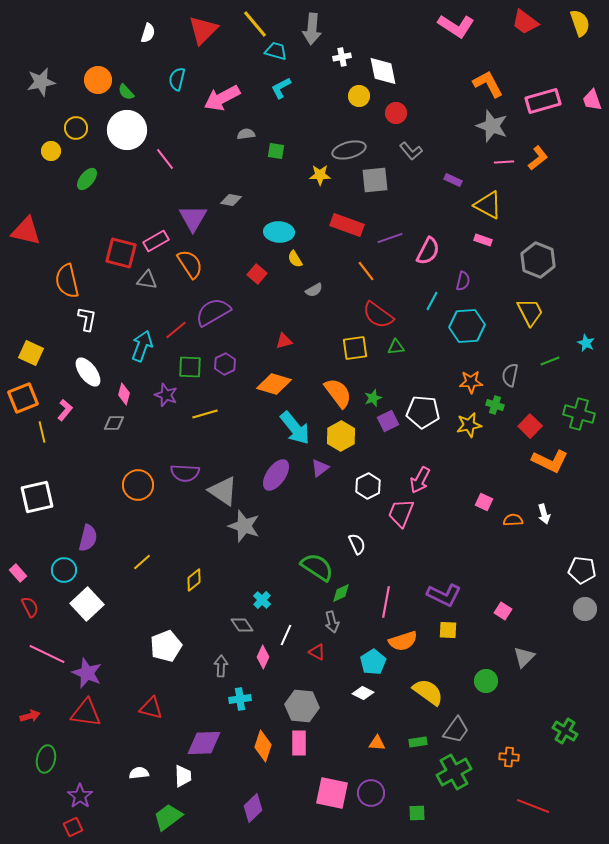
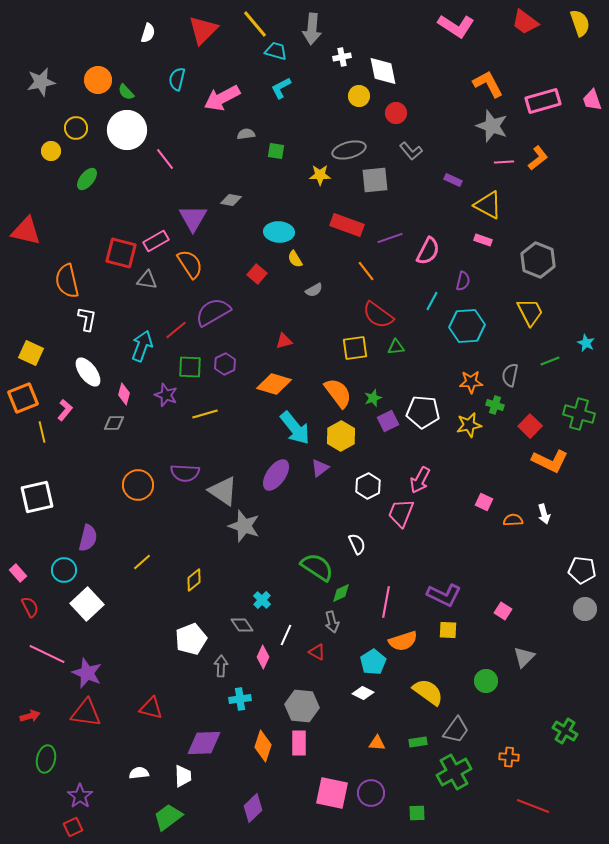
white pentagon at (166, 646): moved 25 px right, 7 px up
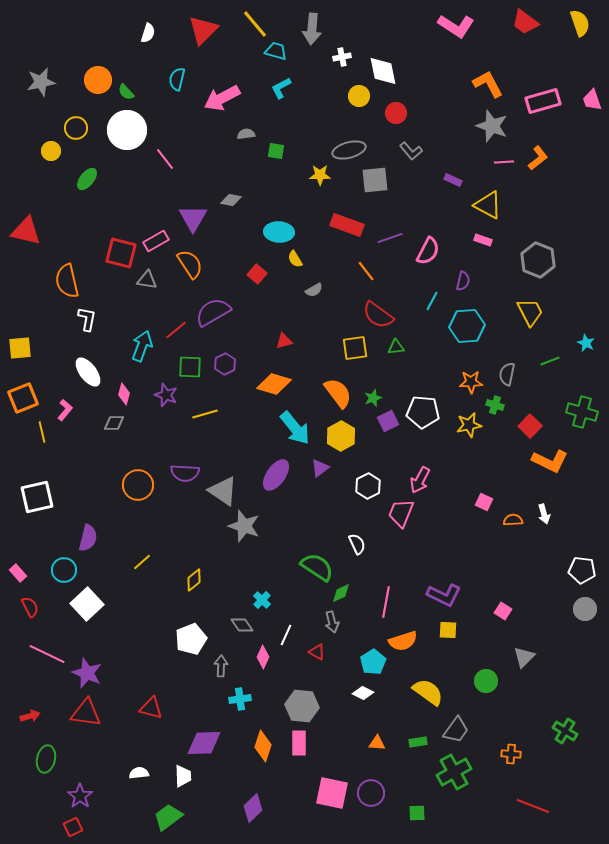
yellow square at (31, 353): moved 11 px left, 5 px up; rotated 30 degrees counterclockwise
gray semicircle at (510, 375): moved 3 px left, 1 px up
green cross at (579, 414): moved 3 px right, 2 px up
orange cross at (509, 757): moved 2 px right, 3 px up
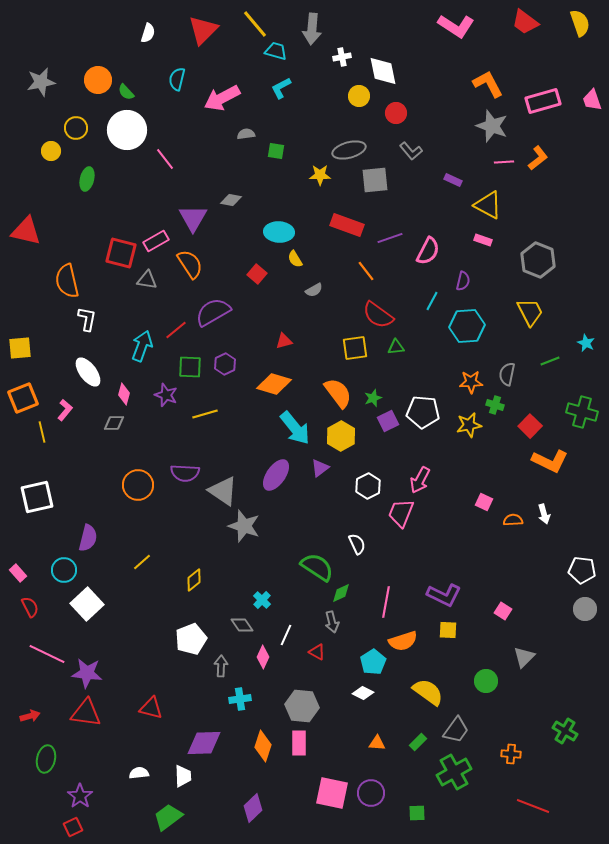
green ellipse at (87, 179): rotated 25 degrees counterclockwise
purple star at (87, 673): rotated 16 degrees counterclockwise
green rectangle at (418, 742): rotated 36 degrees counterclockwise
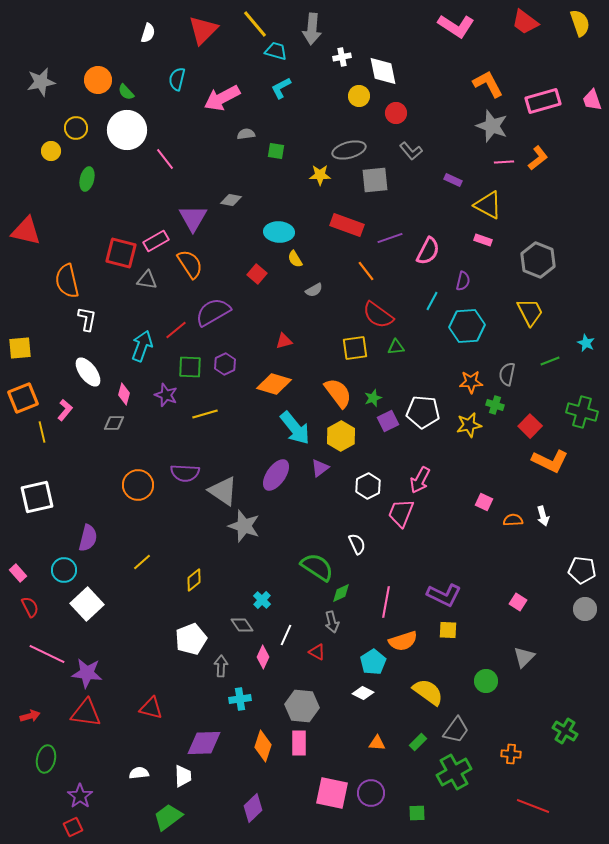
white arrow at (544, 514): moved 1 px left, 2 px down
pink square at (503, 611): moved 15 px right, 9 px up
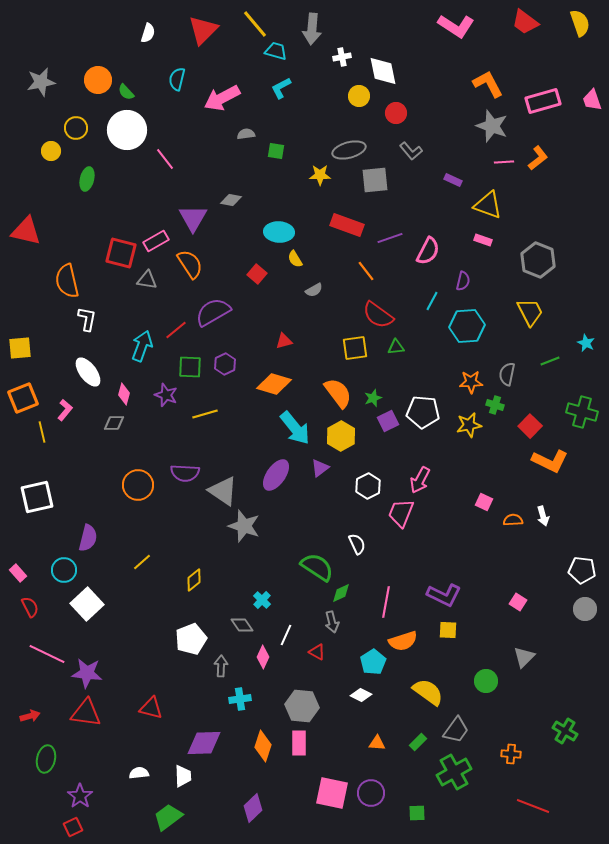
yellow triangle at (488, 205): rotated 8 degrees counterclockwise
white diamond at (363, 693): moved 2 px left, 2 px down
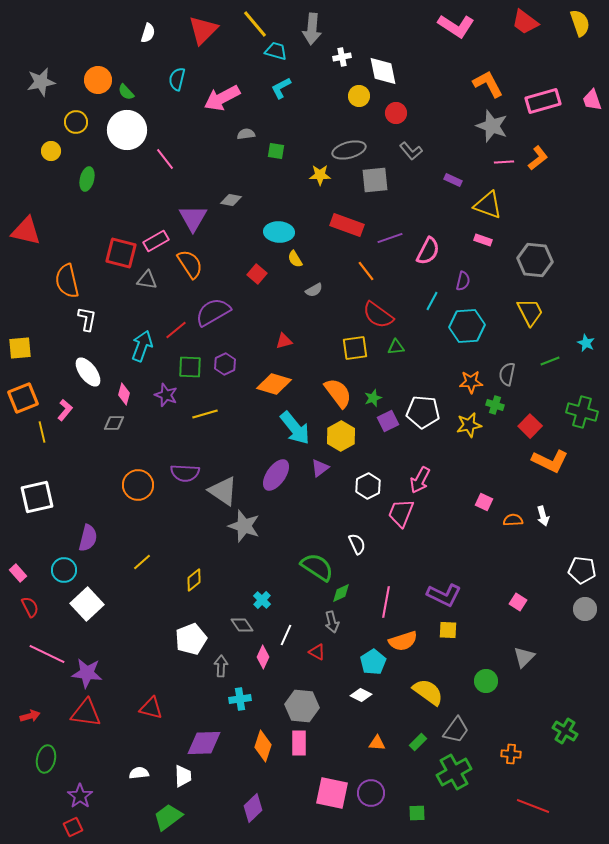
yellow circle at (76, 128): moved 6 px up
gray hexagon at (538, 260): moved 3 px left; rotated 16 degrees counterclockwise
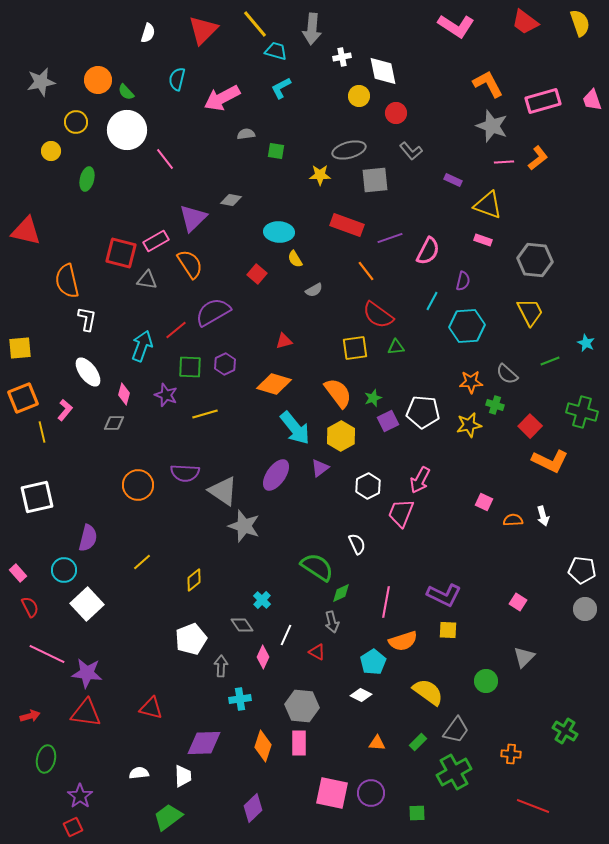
purple triangle at (193, 218): rotated 16 degrees clockwise
gray semicircle at (507, 374): rotated 60 degrees counterclockwise
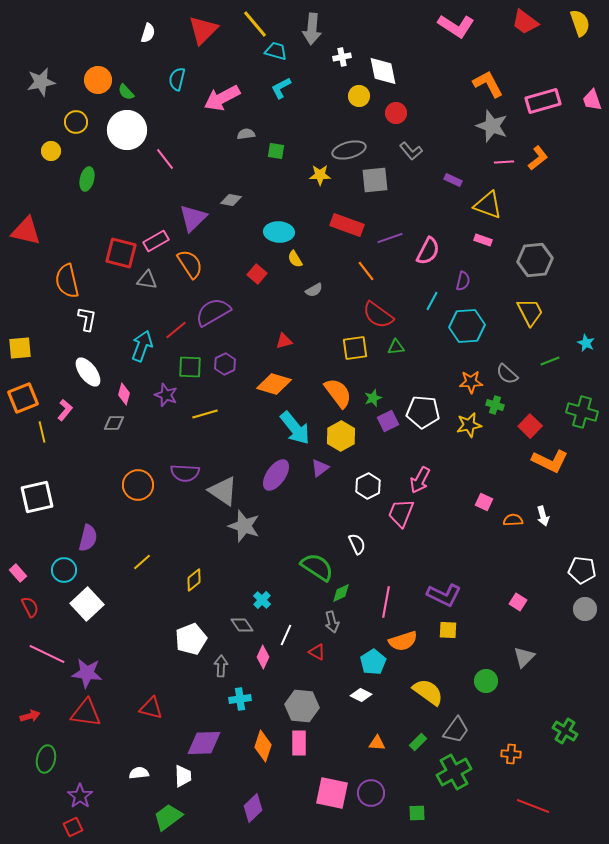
gray hexagon at (535, 260): rotated 12 degrees counterclockwise
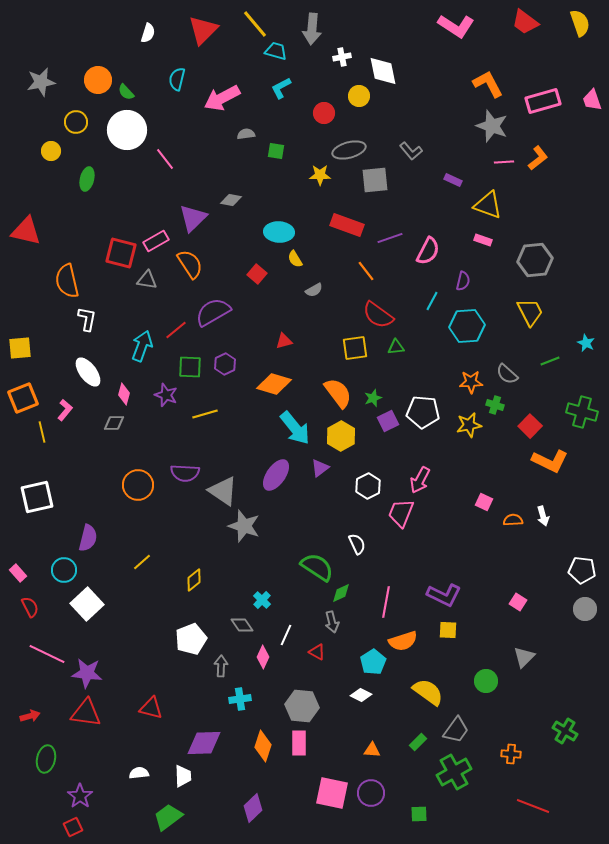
red circle at (396, 113): moved 72 px left
orange triangle at (377, 743): moved 5 px left, 7 px down
green square at (417, 813): moved 2 px right, 1 px down
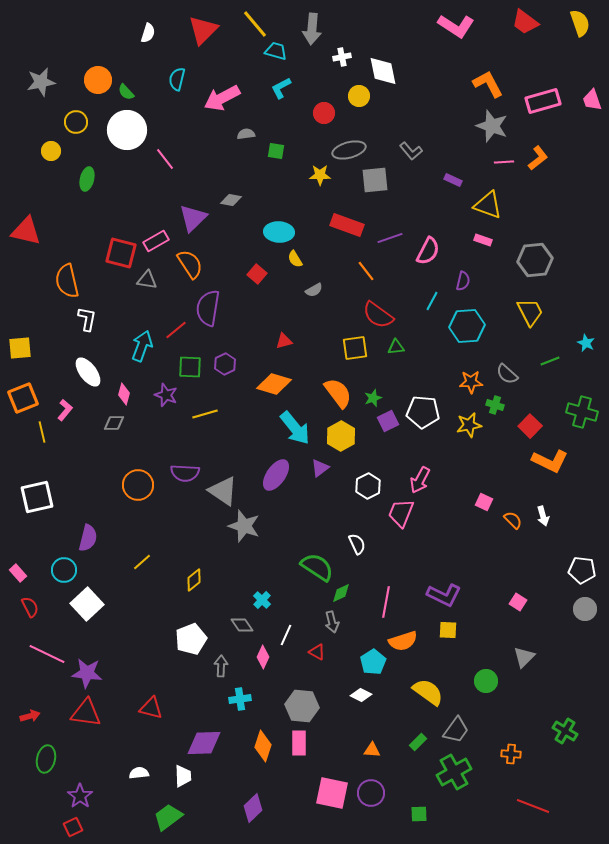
purple semicircle at (213, 312): moved 5 px left, 4 px up; rotated 51 degrees counterclockwise
orange semicircle at (513, 520): rotated 48 degrees clockwise
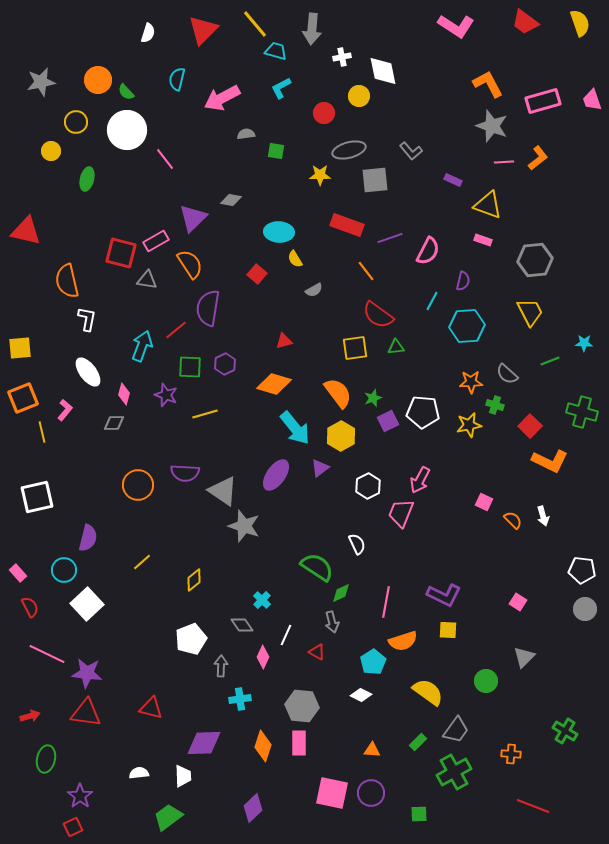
cyan star at (586, 343): moved 2 px left; rotated 24 degrees counterclockwise
